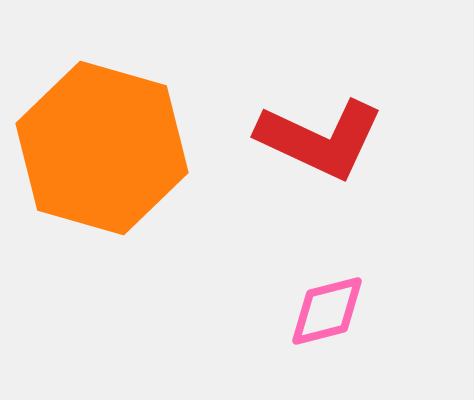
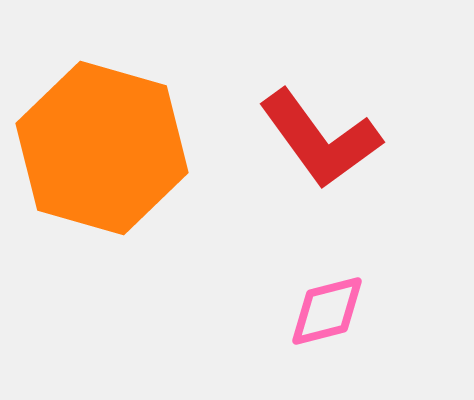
red L-shape: rotated 29 degrees clockwise
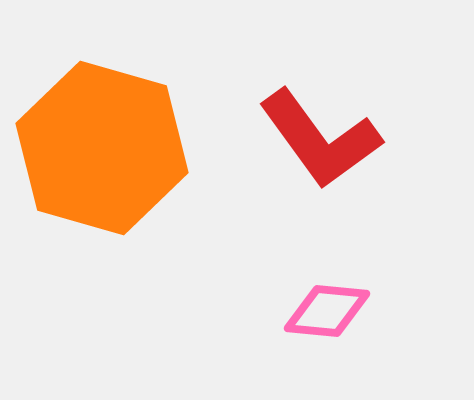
pink diamond: rotated 20 degrees clockwise
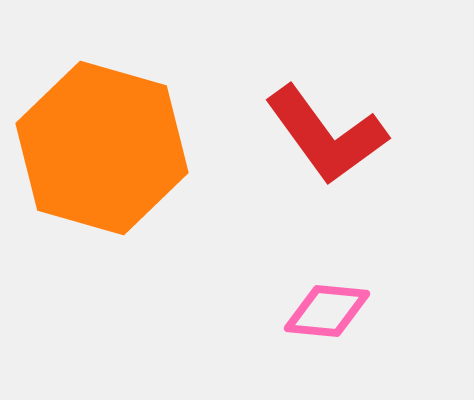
red L-shape: moved 6 px right, 4 px up
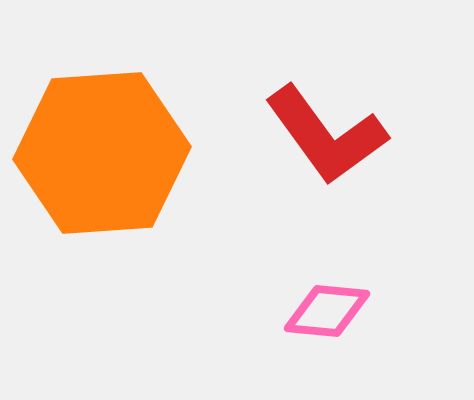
orange hexagon: moved 5 px down; rotated 20 degrees counterclockwise
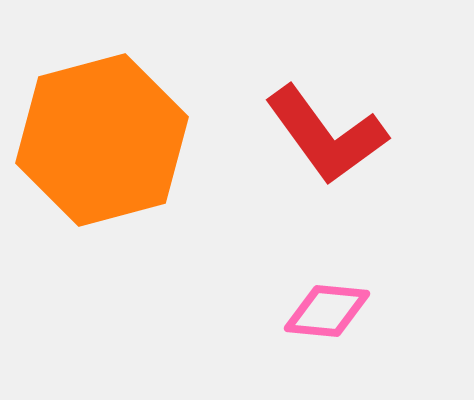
orange hexagon: moved 13 px up; rotated 11 degrees counterclockwise
